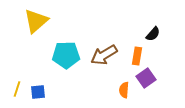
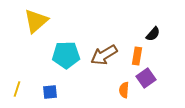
blue square: moved 12 px right
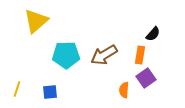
orange rectangle: moved 3 px right, 1 px up
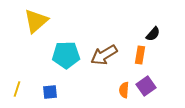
purple square: moved 8 px down
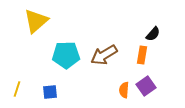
orange rectangle: moved 2 px right
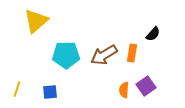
orange rectangle: moved 10 px left, 2 px up
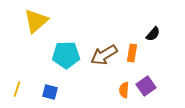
blue square: rotated 21 degrees clockwise
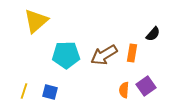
yellow line: moved 7 px right, 2 px down
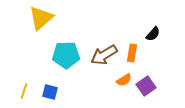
yellow triangle: moved 5 px right, 3 px up
orange semicircle: moved 10 px up; rotated 126 degrees counterclockwise
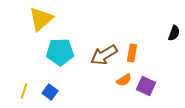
yellow triangle: moved 1 px down
black semicircle: moved 21 px right, 1 px up; rotated 21 degrees counterclockwise
cyan pentagon: moved 6 px left, 3 px up
purple square: rotated 30 degrees counterclockwise
blue square: rotated 21 degrees clockwise
